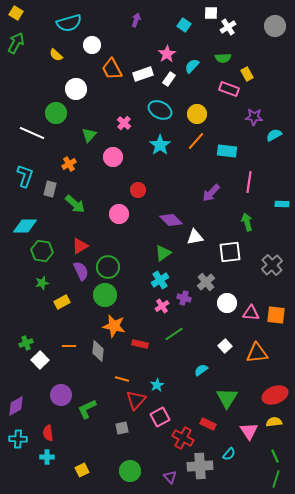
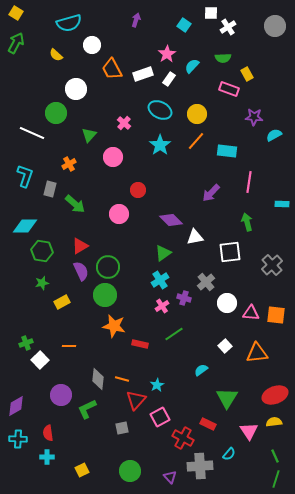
gray diamond at (98, 351): moved 28 px down
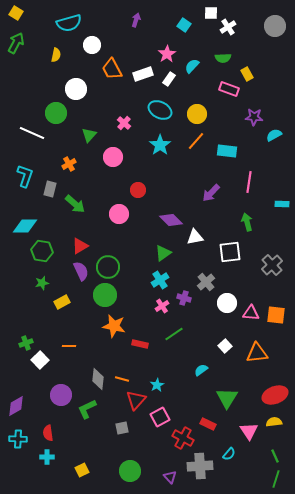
yellow semicircle at (56, 55): rotated 120 degrees counterclockwise
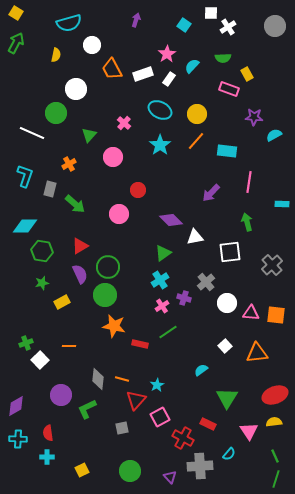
purple semicircle at (81, 271): moved 1 px left, 3 px down
green line at (174, 334): moved 6 px left, 2 px up
